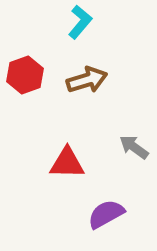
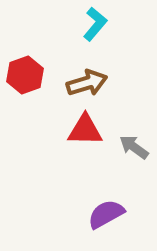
cyan L-shape: moved 15 px right, 2 px down
brown arrow: moved 3 px down
red triangle: moved 18 px right, 33 px up
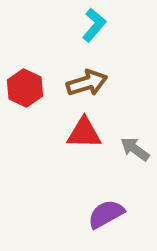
cyan L-shape: moved 1 px left, 1 px down
red hexagon: moved 13 px down; rotated 15 degrees counterclockwise
red triangle: moved 1 px left, 3 px down
gray arrow: moved 1 px right, 2 px down
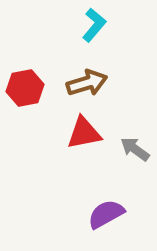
red hexagon: rotated 24 degrees clockwise
red triangle: rotated 12 degrees counterclockwise
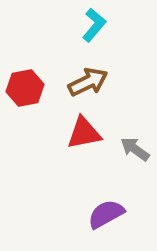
brown arrow: moved 1 px right, 1 px up; rotated 9 degrees counterclockwise
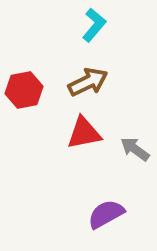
red hexagon: moved 1 px left, 2 px down
